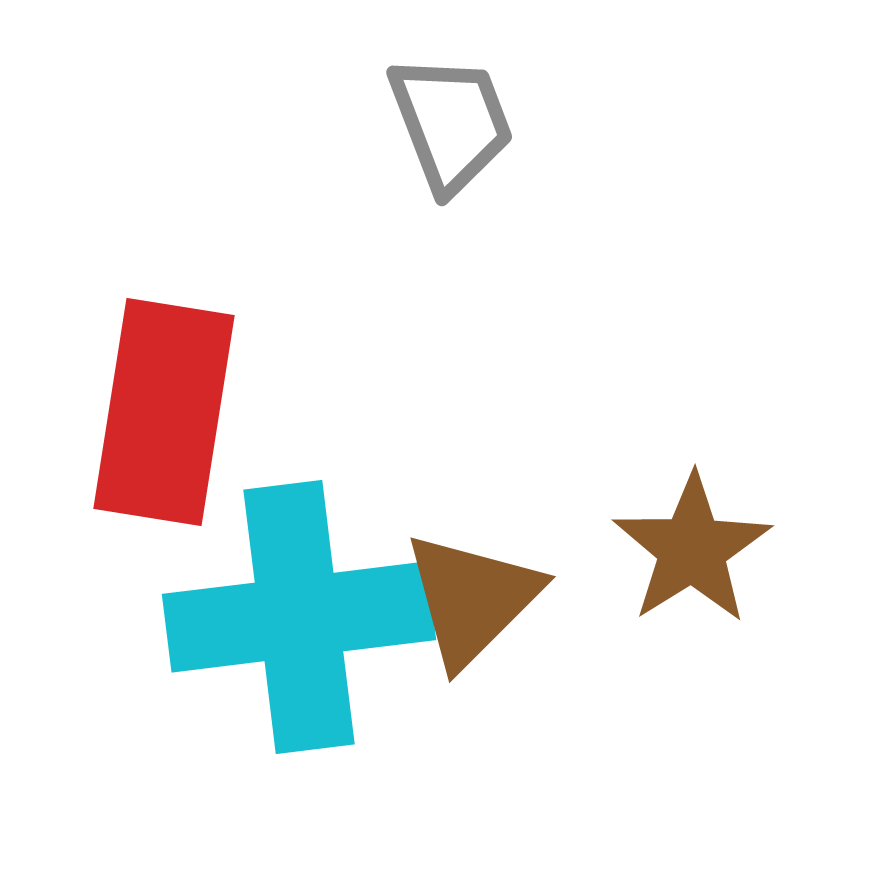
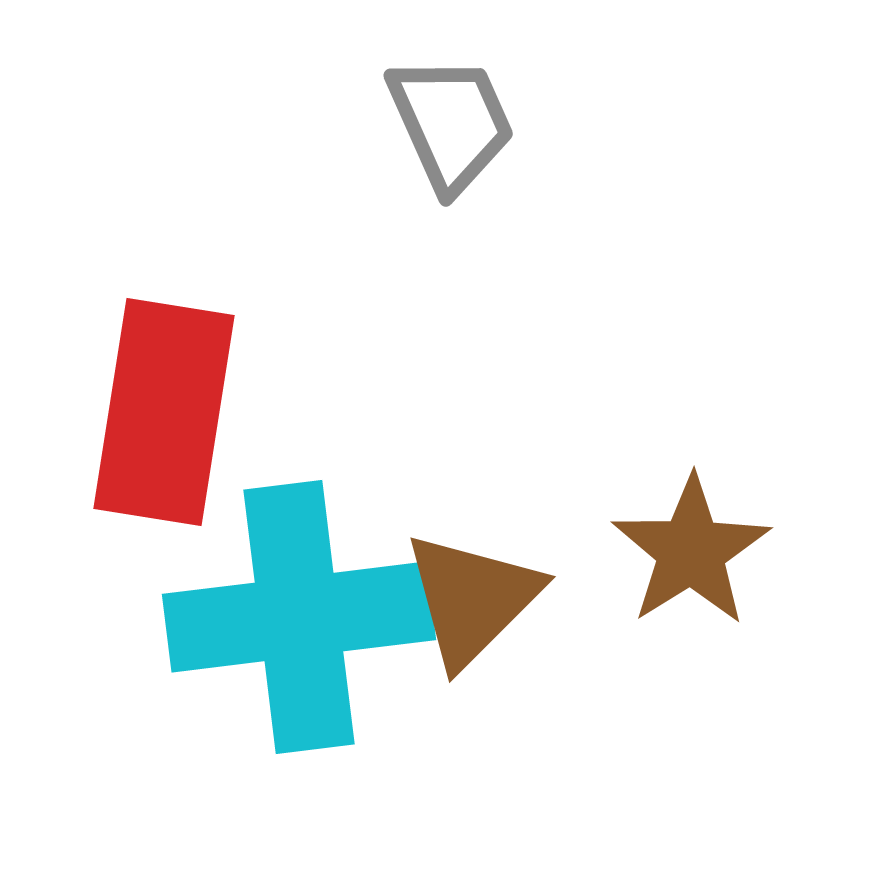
gray trapezoid: rotated 3 degrees counterclockwise
brown star: moved 1 px left, 2 px down
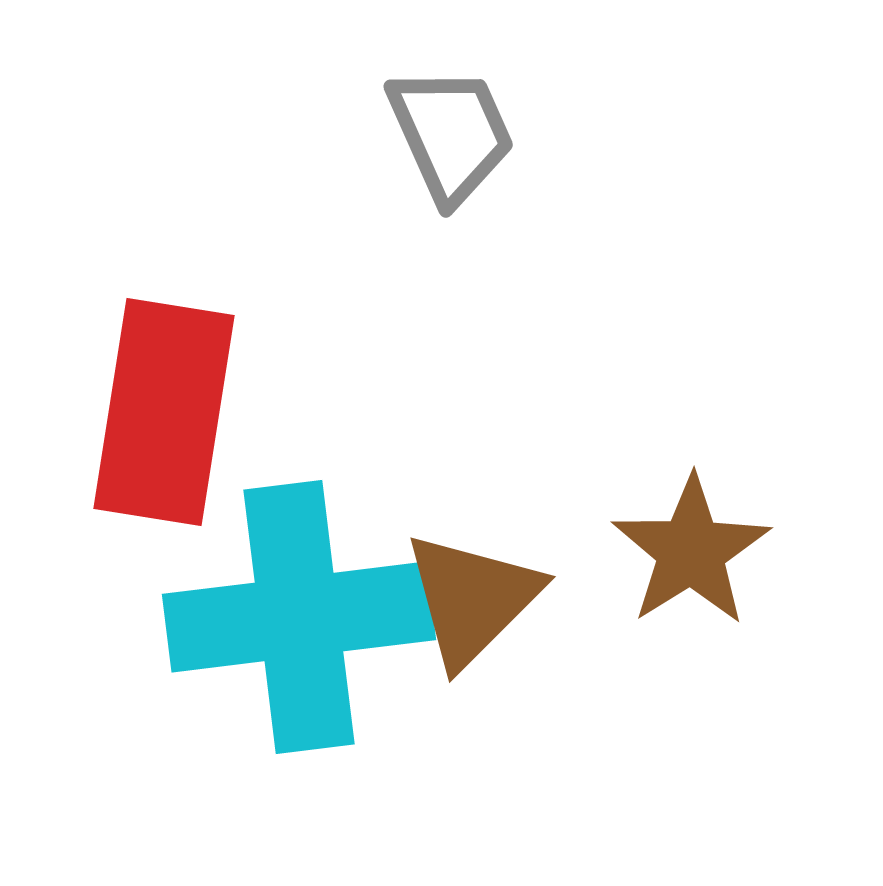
gray trapezoid: moved 11 px down
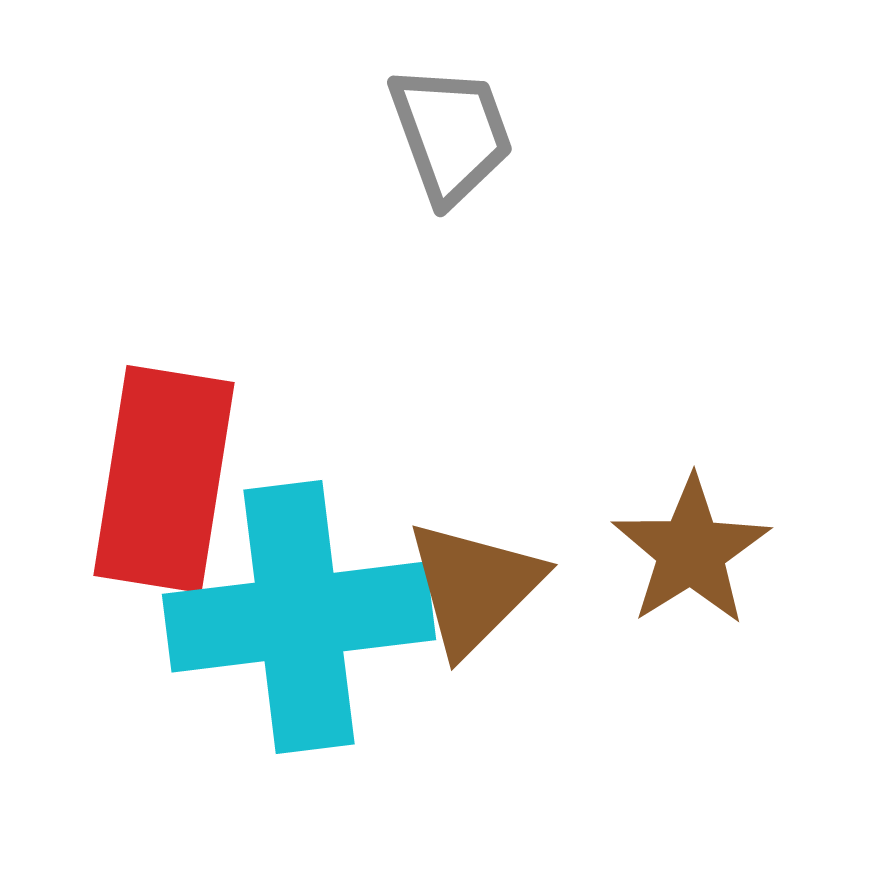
gray trapezoid: rotated 4 degrees clockwise
red rectangle: moved 67 px down
brown triangle: moved 2 px right, 12 px up
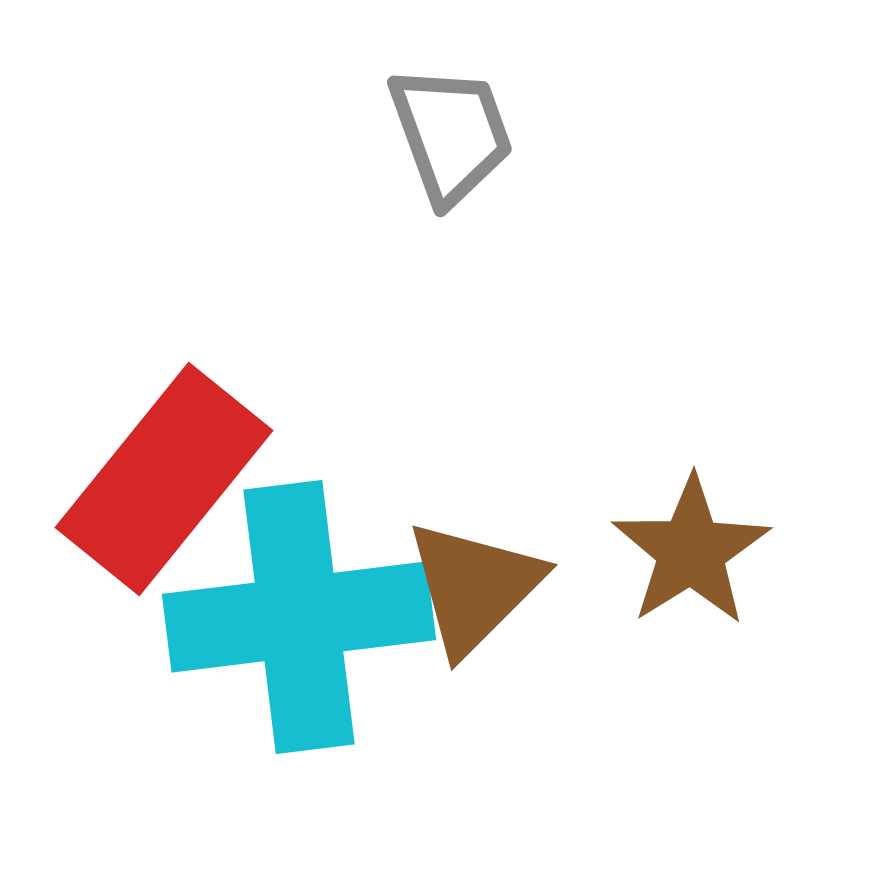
red rectangle: rotated 30 degrees clockwise
